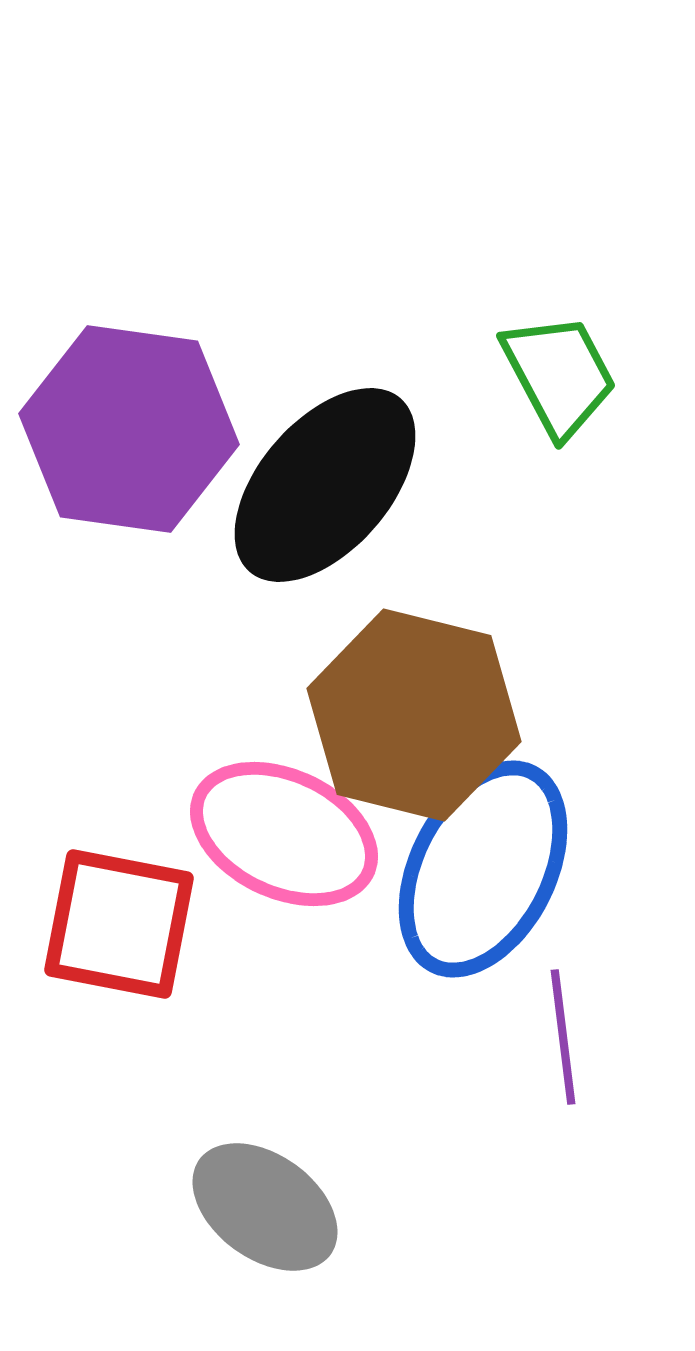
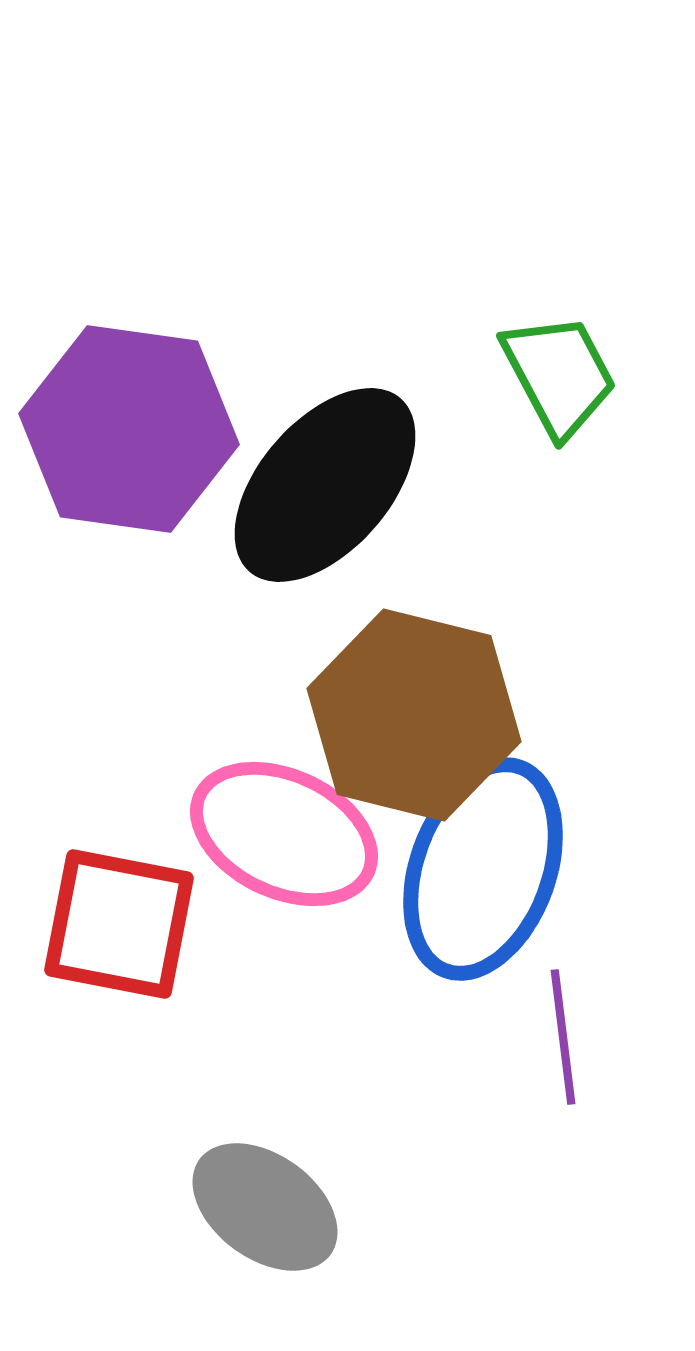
blue ellipse: rotated 7 degrees counterclockwise
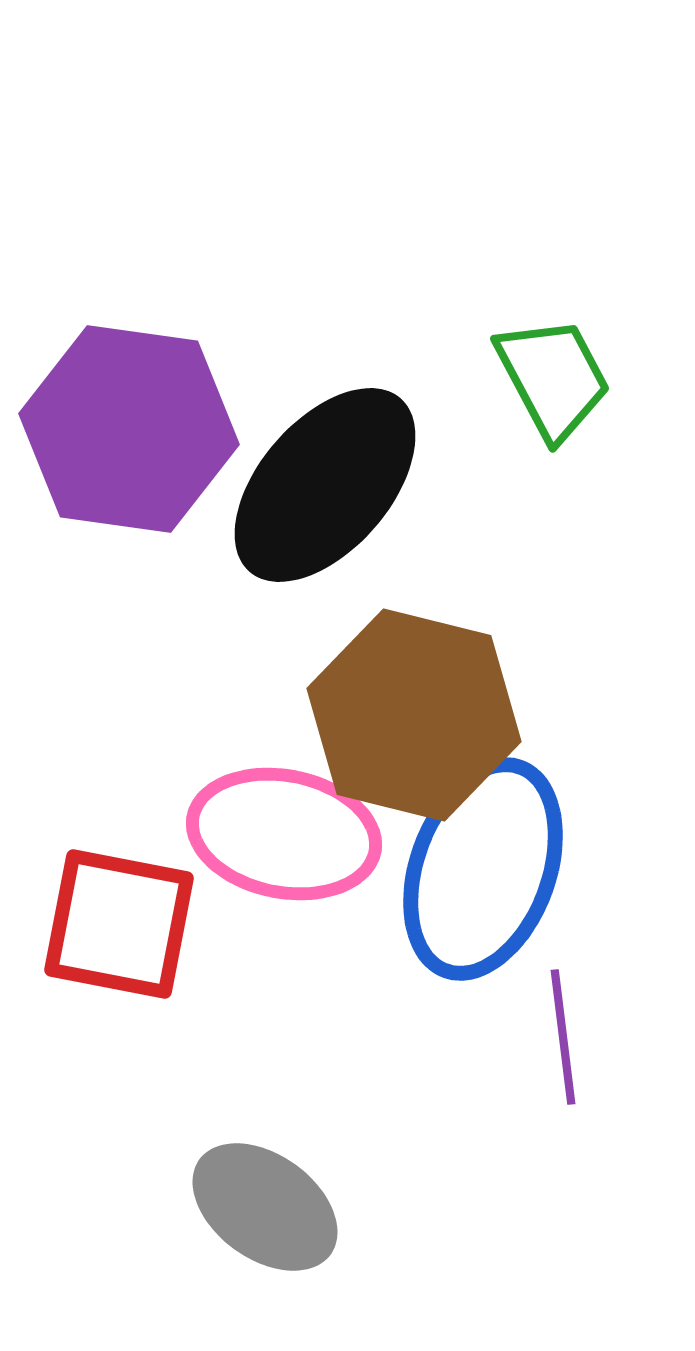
green trapezoid: moved 6 px left, 3 px down
pink ellipse: rotated 14 degrees counterclockwise
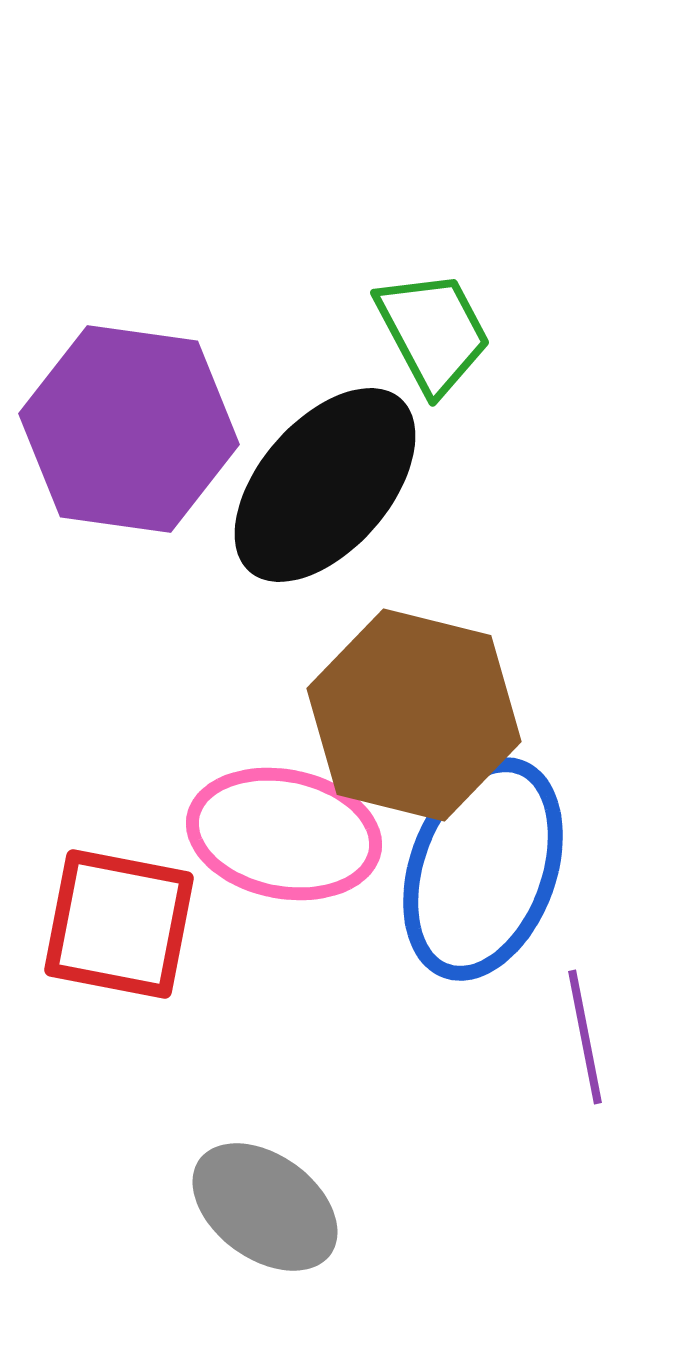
green trapezoid: moved 120 px left, 46 px up
purple line: moved 22 px right; rotated 4 degrees counterclockwise
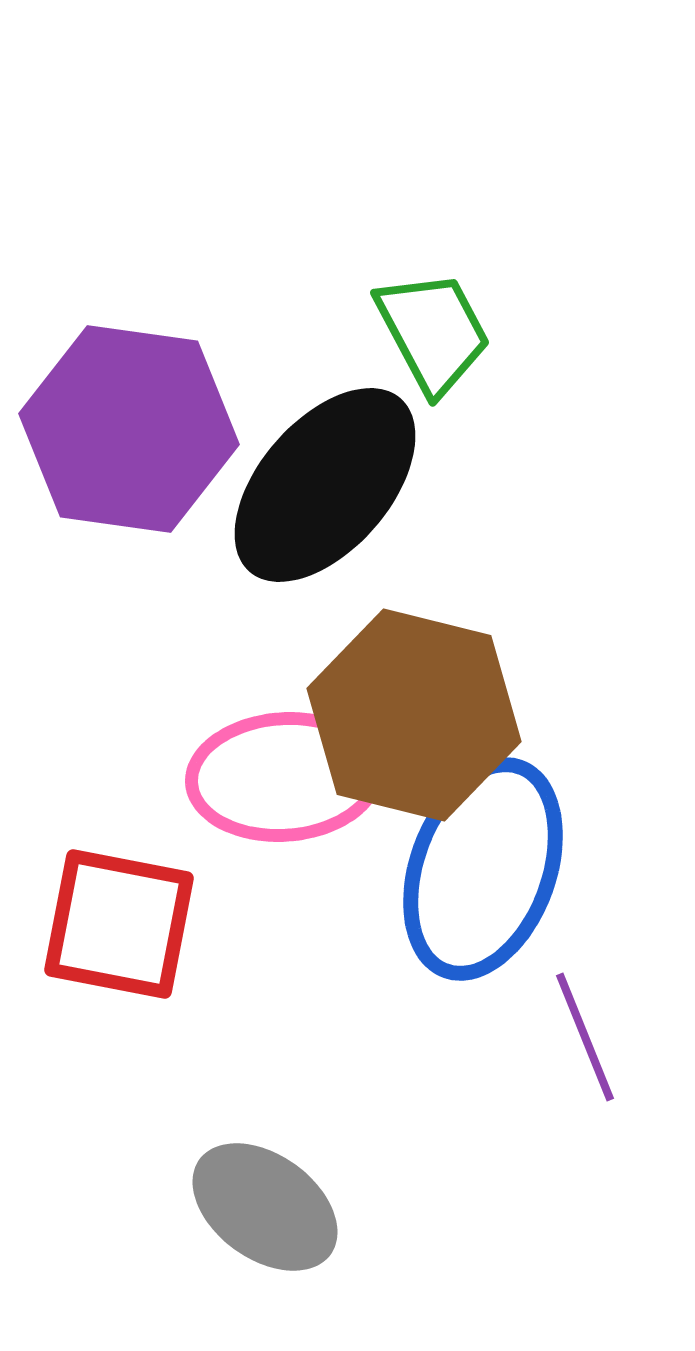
pink ellipse: moved 57 px up; rotated 15 degrees counterclockwise
purple line: rotated 11 degrees counterclockwise
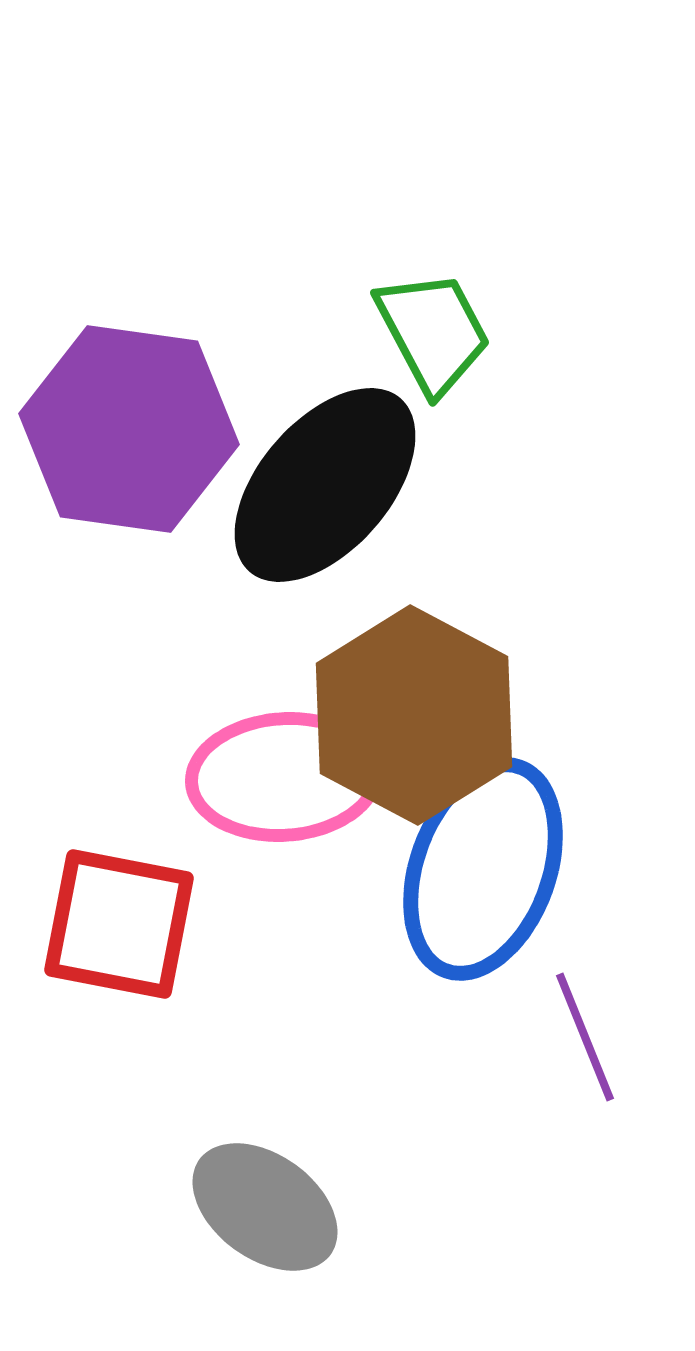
brown hexagon: rotated 14 degrees clockwise
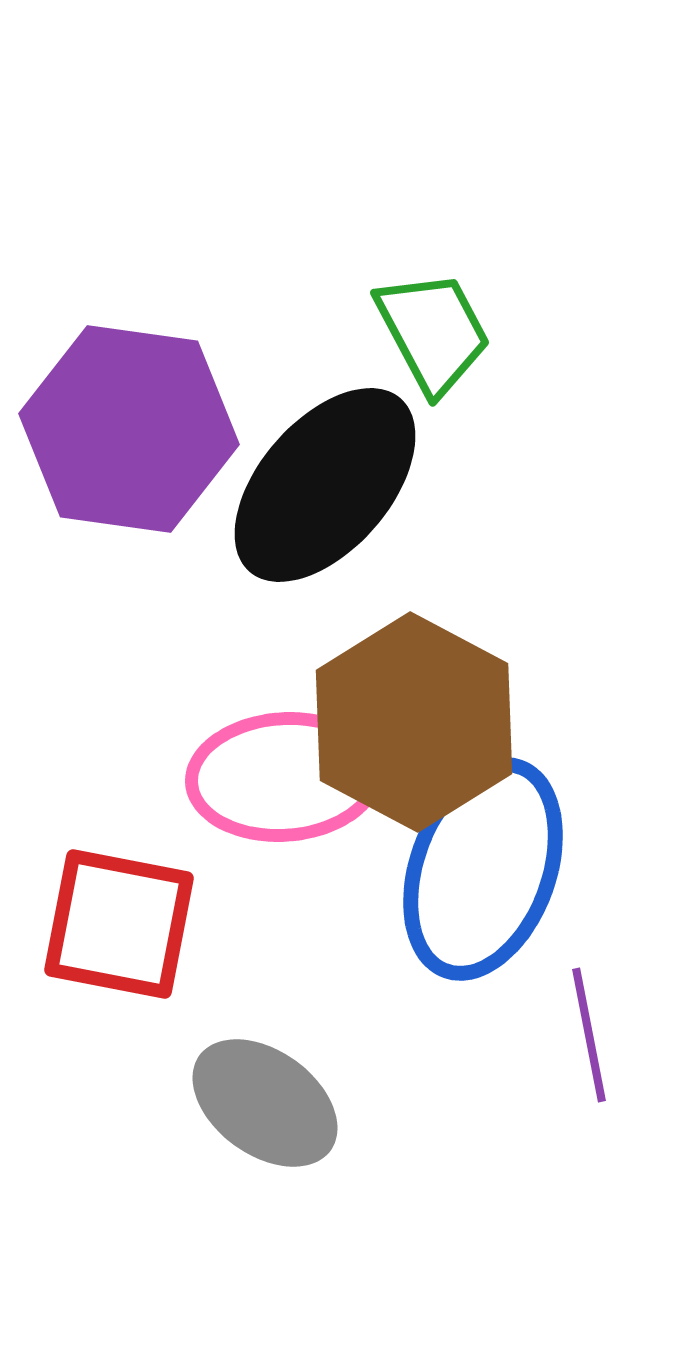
brown hexagon: moved 7 px down
purple line: moved 4 px right, 2 px up; rotated 11 degrees clockwise
gray ellipse: moved 104 px up
